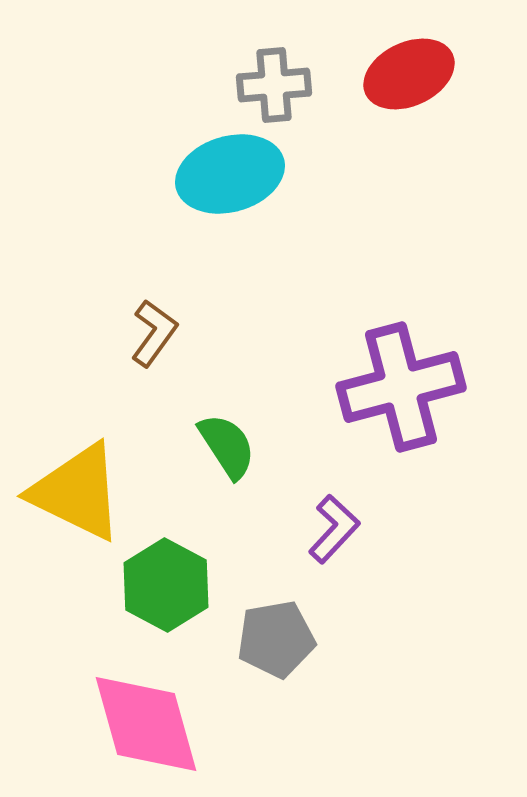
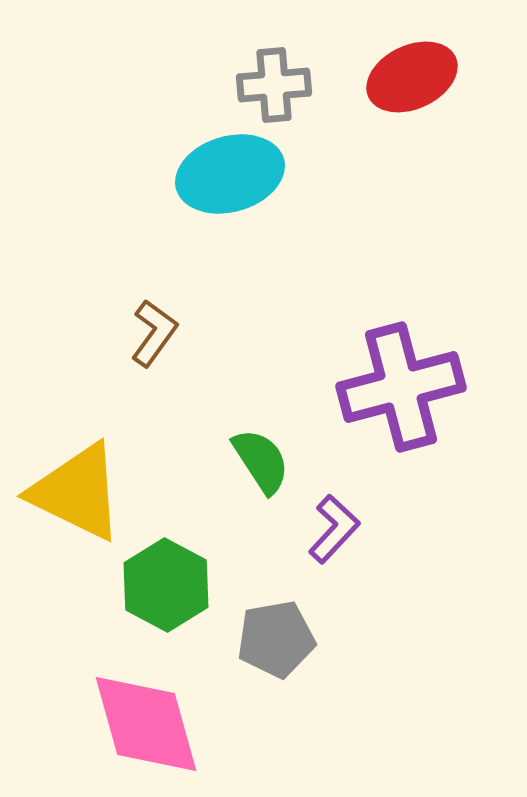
red ellipse: moved 3 px right, 3 px down
green semicircle: moved 34 px right, 15 px down
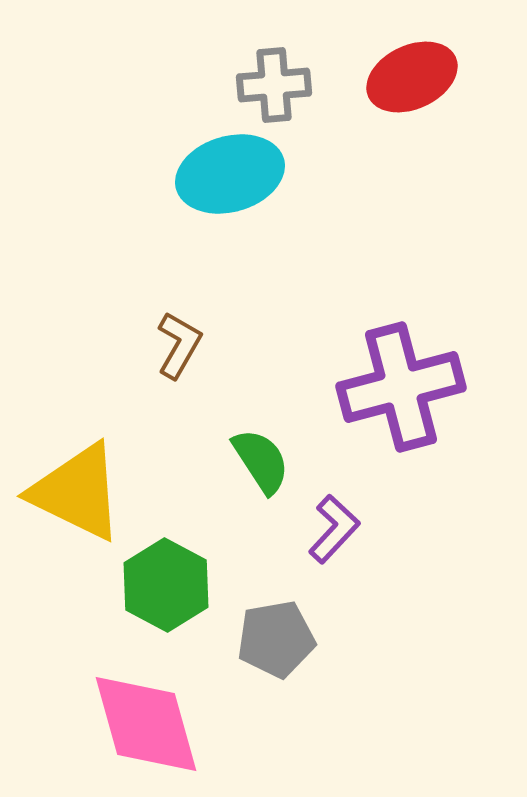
brown L-shape: moved 25 px right, 12 px down; rotated 6 degrees counterclockwise
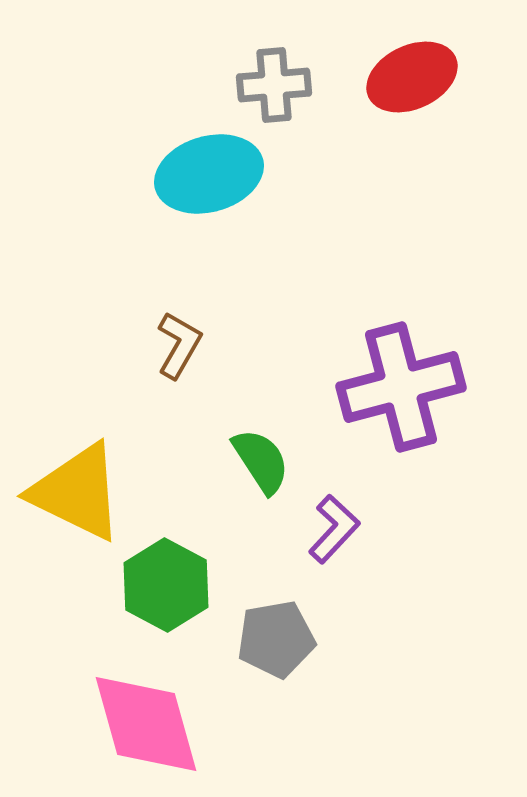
cyan ellipse: moved 21 px left
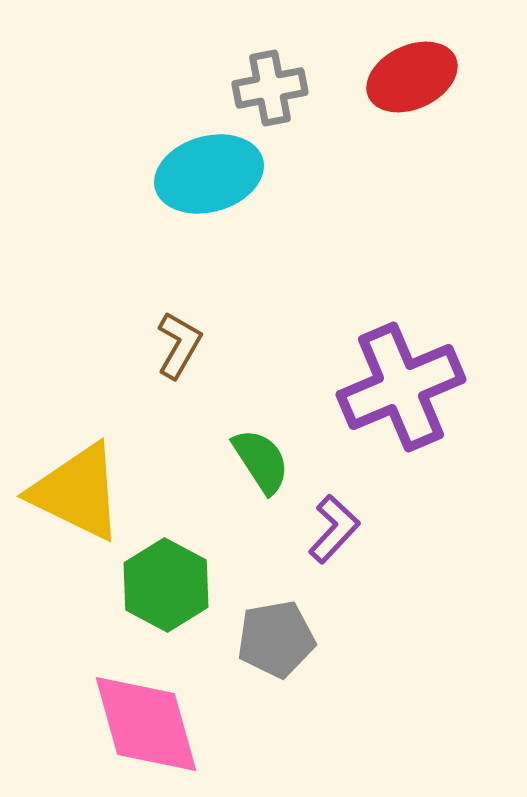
gray cross: moved 4 px left, 3 px down; rotated 6 degrees counterclockwise
purple cross: rotated 8 degrees counterclockwise
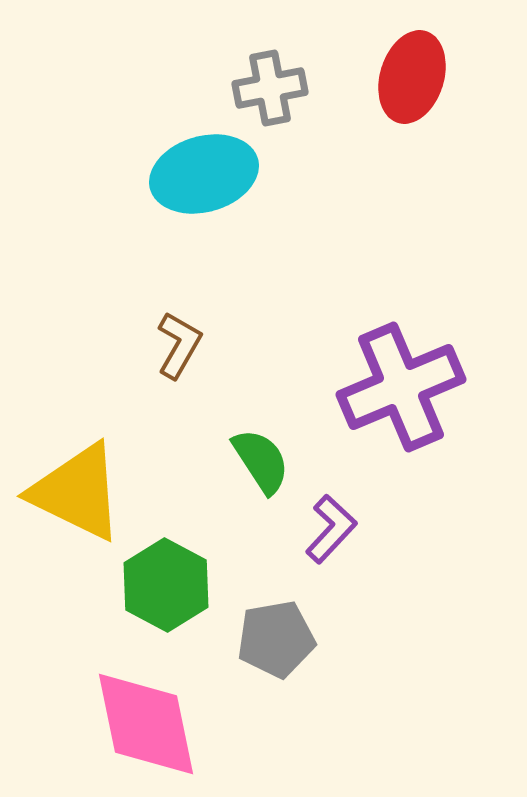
red ellipse: rotated 48 degrees counterclockwise
cyan ellipse: moved 5 px left
purple L-shape: moved 3 px left
pink diamond: rotated 4 degrees clockwise
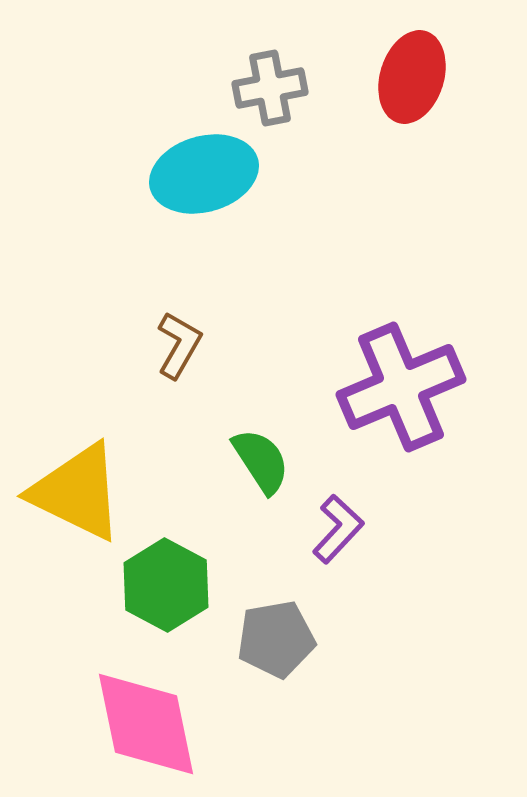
purple L-shape: moved 7 px right
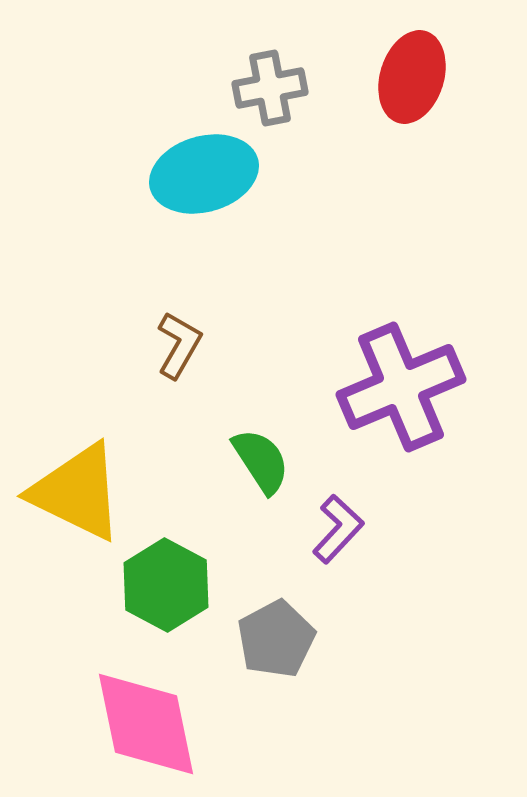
gray pentagon: rotated 18 degrees counterclockwise
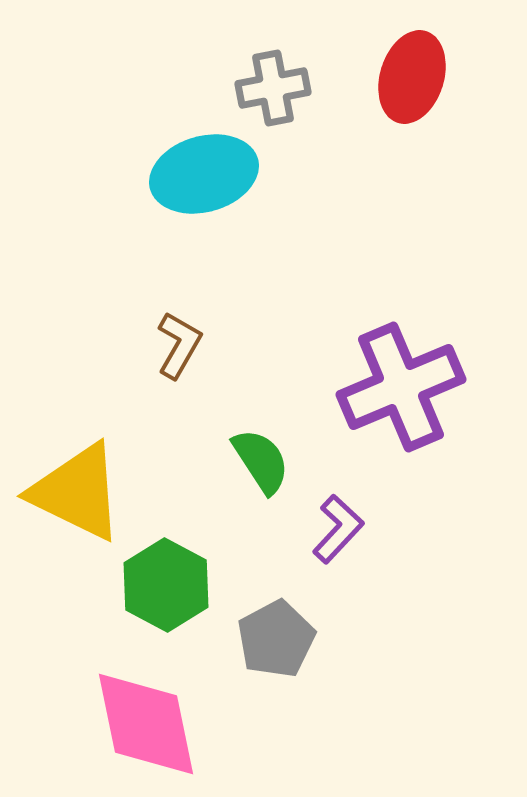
gray cross: moved 3 px right
